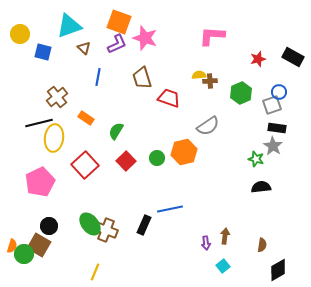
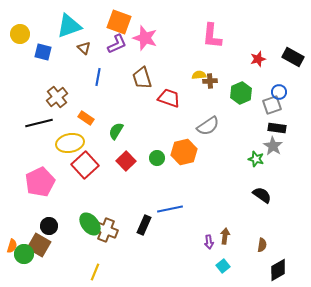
pink L-shape at (212, 36): rotated 88 degrees counterclockwise
yellow ellipse at (54, 138): moved 16 px right, 5 px down; rotated 72 degrees clockwise
black semicircle at (261, 187): moved 1 px right, 8 px down; rotated 42 degrees clockwise
purple arrow at (206, 243): moved 3 px right, 1 px up
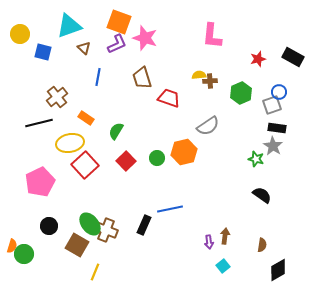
brown square at (39, 245): moved 38 px right
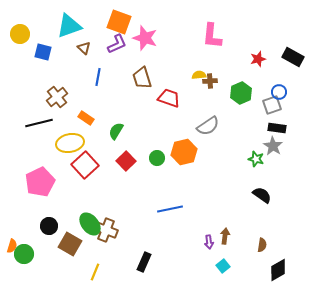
black rectangle at (144, 225): moved 37 px down
brown square at (77, 245): moved 7 px left, 1 px up
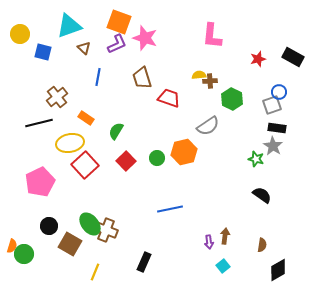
green hexagon at (241, 93): moved 9 px left, 6 px down; rotated 10 degrees counterclockwise
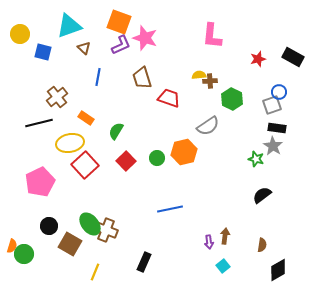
purple L-shape at (117, 44): moved 4 px right, 1 px down
black semicircle at (262, 195): rotated 72 degrees counterclockwise
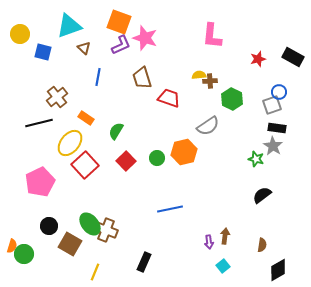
yellow ellipse at (70, 143): rotated 40 degrees counterclockwise
